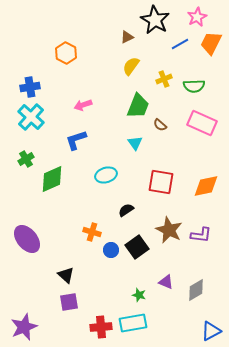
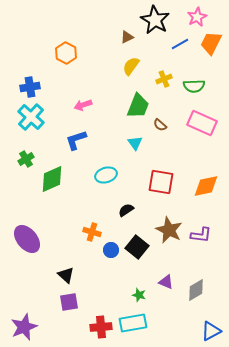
black square: rotated 15 degrees counterclockwise
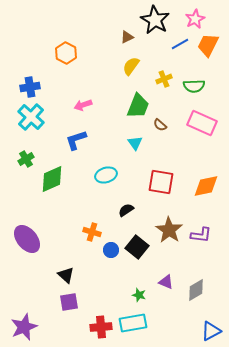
pink star: moved 2 px left, 2 px down
orange trapezoid: moved 3 px left, 2 px down
brown star: rotated 8 degrees clockwise
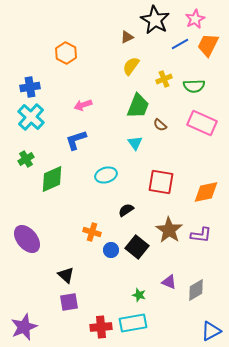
orange diamond: moved 6 px down
purple triangle: moved 3 px right
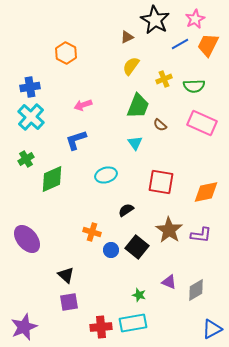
blue triangle: moved 1 px right, 2 px up
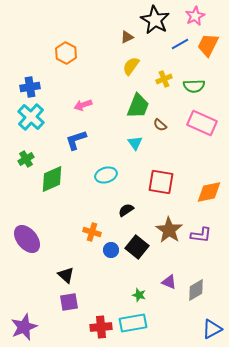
pink star: moved 3 px up
orange diamond: moved 3 px right
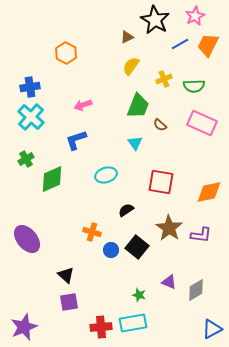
brown star: moved 2 px up
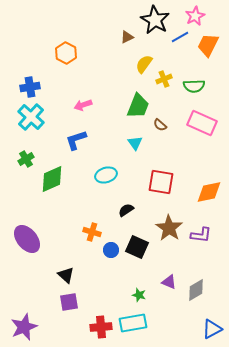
blue line: moved 7 px up
yellow semicircle: moved 13 px right, 2 px up
black square: rotated 15 degrees counterclockwise
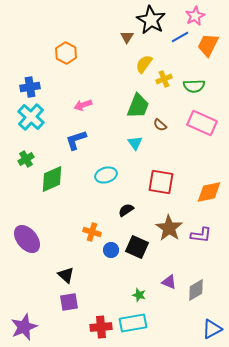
black star: moved 4 px left
brown triangle: rotated 32 degrees counterclockwise
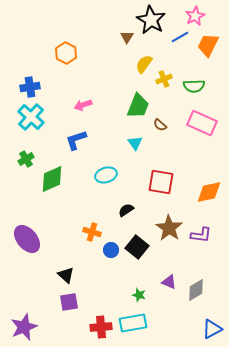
black square: rotated 15 degrees clockwise
